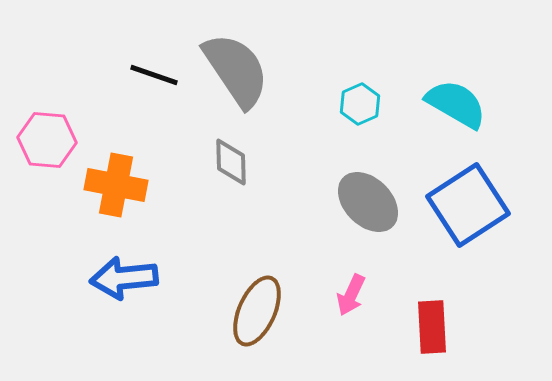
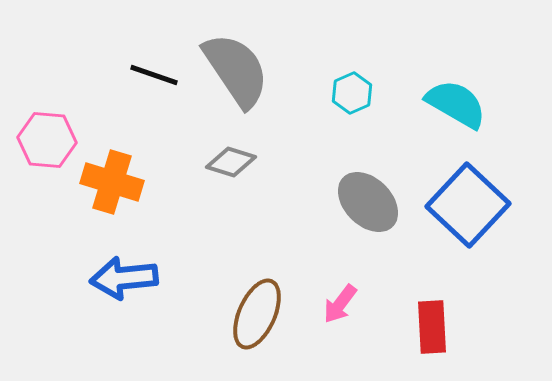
cyan hexagon: moved 8 px left, 11 px up
gray diamond: rotated 72 degrees counterclockwise
orange cross: moved 4 px left, 3 px up; rotated 6 degrees clockwise
blue square: rotated 14 degrees counterclockwise
pink arrow: moved 11 px left, 9 px down; rotated 12 degrees clockwise
brown ellipse: moved 3 px down
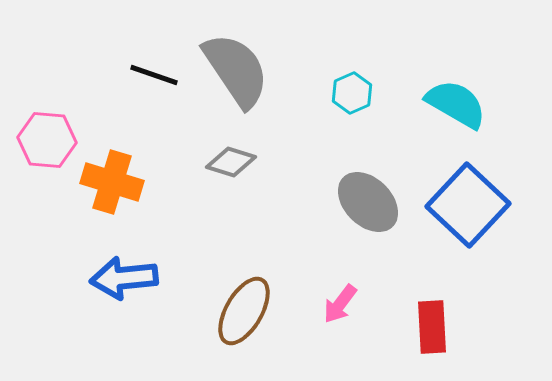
brown ellipse: moved 13 px left, 3 px up; rotated 6 degrees clockwise
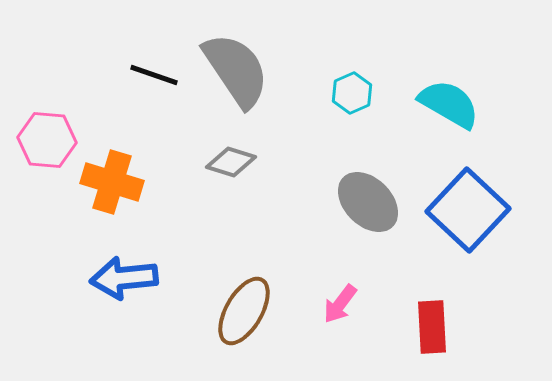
cyan semicircle: moved 7 px left
blue square: moved 5 px down
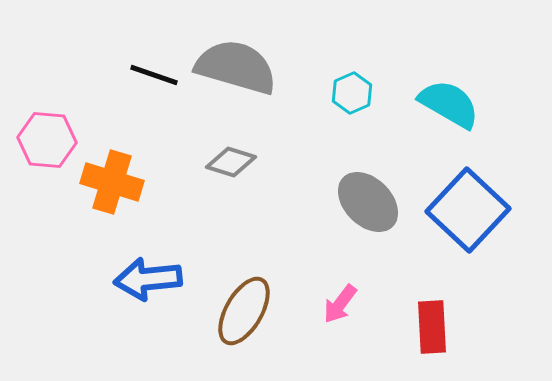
gray semicircle: moved 3 px up; rotated 40 degrees counterclockwise
blue arrow: moved 24 px right, 1 px down
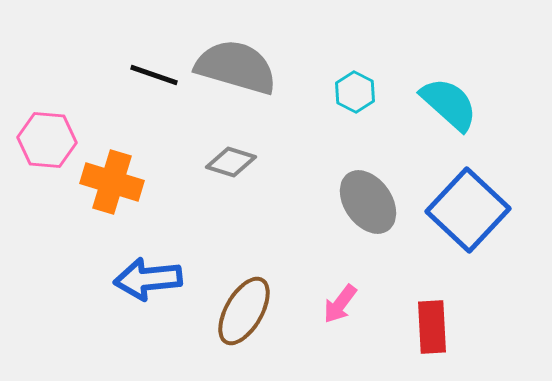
cyan hexagon: moved 3 px right, 1 px up; rotated 9 degrees counterclockwise
cyan semicircle: rotated 12 degrees clockwise
gray ellipse: rotated 10 degrees clockwise
